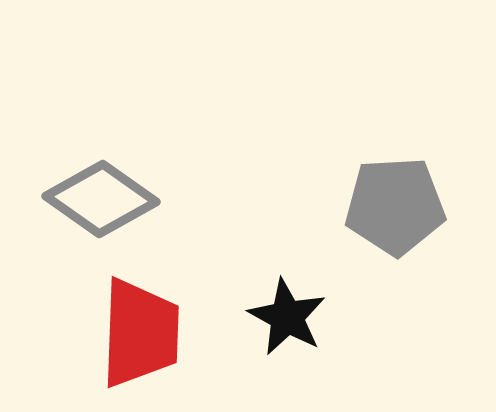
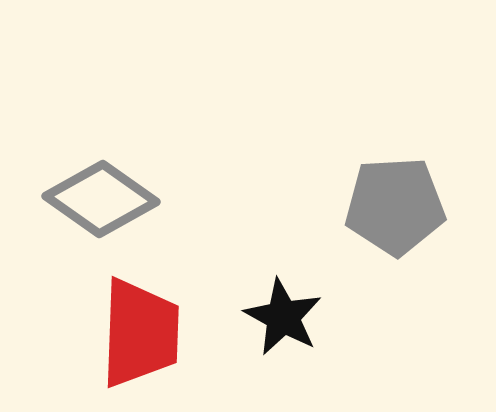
black star: moved 4 px left
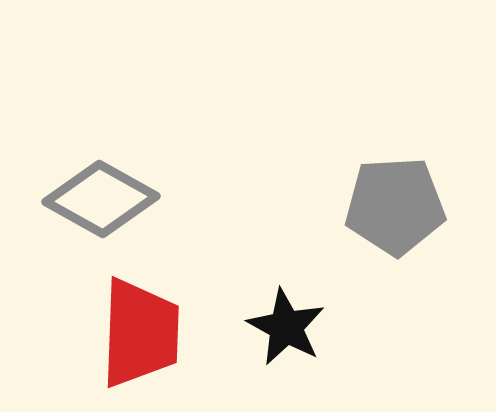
gray diamond: rotated 6 degrees counterclockwise
black star: moved 3 px right, 10 px down
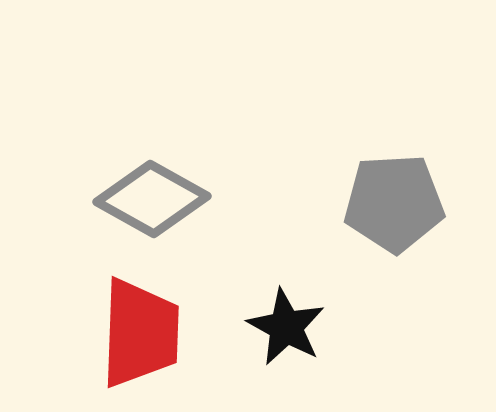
gray diamond: moved 51 px right
gray pentagon: moved 1 px left, 3 px up
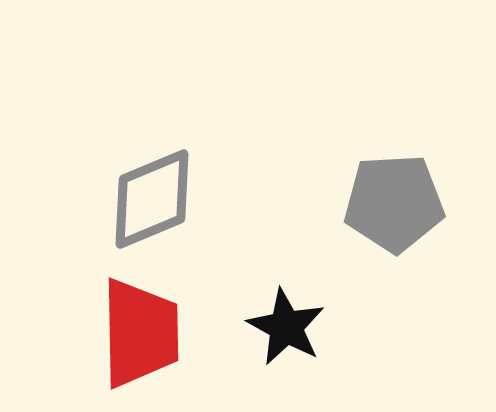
gray diamond: rotated 52 degrees counterclockwise
red trapezoid: rotated 3 degrees counterclockwise
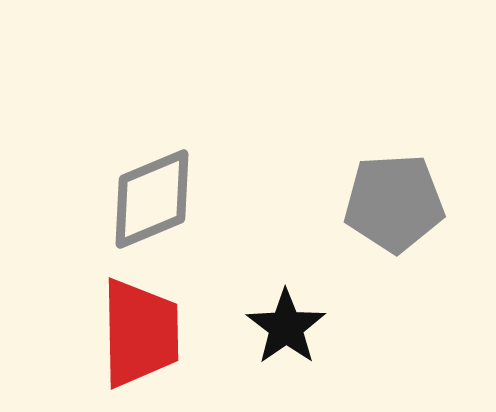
black star: rotated 8 degrees clockwise
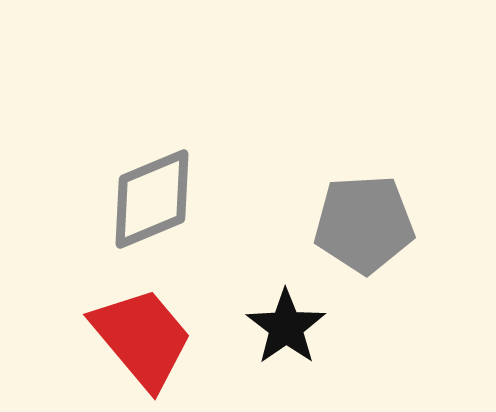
gray pentagon: moved 30 px left, 21 px down
red trapezoid: moved 2 px right, 5 px down; rotated 39 degrees counterclockwise
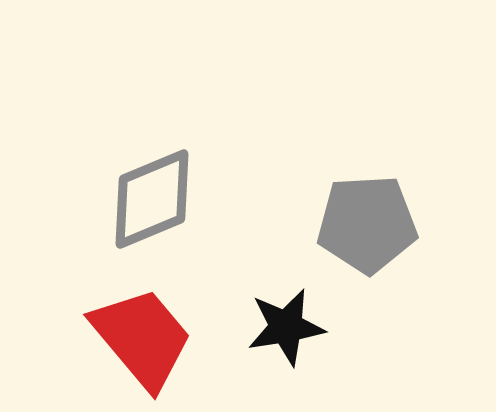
gray pentagon: moved 3 px right
black star: rotated 26 degrees clockwise
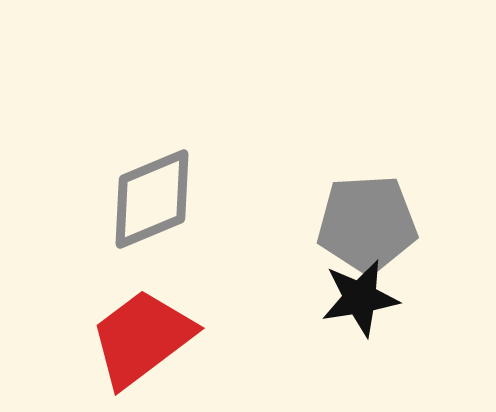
black star: moved 74 px right, 29 px up
red trapezoid: rotated 87 degrees counterclockwise
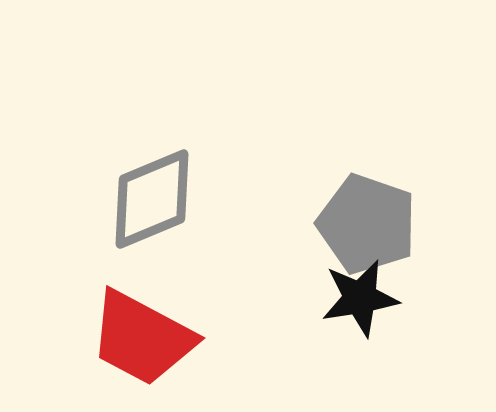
gray pentagon: rotated 22 degrees clockwise
red trapezoid: rotated 115 degrees counterclockwise
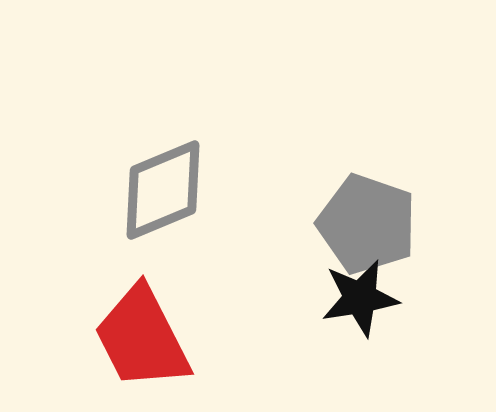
gray diamond: moved 11 px right, 9 px up
red trapezoid: rotated 35 degrees clockwise
